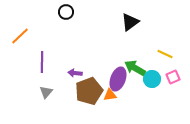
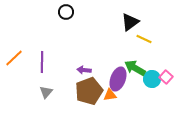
orange line: moved 6 px left, 22 px down
yellow line: moved 21 px left, 15 px up
purple arrow: moved 9 px right, 3 px up
pink square: moved 7 px left; rotated 24 degrees counterclockwise
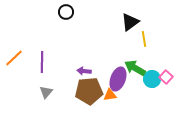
yellow line: rotated 56 degrees clockwise
purple arrow: moved 1 px down
brown pentagon: rotated 16 degrees clockwise
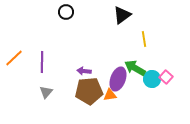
black triangle: moved 8 px left, 7 px up
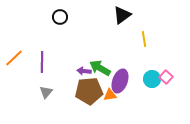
black circle: moved 6 px left, 5 px down
green arrow: moved 35 px left
purple ellipse: moved 2 px right, 2 px down
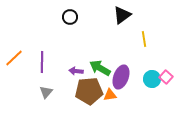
black circle: moved 10 px right
purple arrow: moved 8 px left
purple ellipse: moved 1 px right, 4 px up
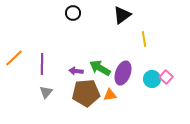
black circle: moved 3 px right, 4 px up
purple line: moved 2 px down
purple ellipse: moved 2 px right, 4 px up
brown pentagon: moved 3 px left, 2 px down
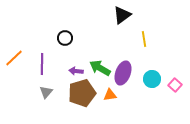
black circle: moved 8 px left, 25 px down
pink square: moved 9 px right, 8 px down
brown pentagon: moved 4 px left; rotated 12 degrees counterclockwise
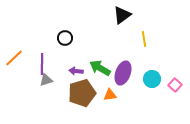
gray triangle: moved 12 px up; rotated 32 degrees clockwise
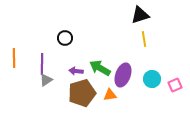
black triangle: moved 18 px right; rotated 18 degrees clockwise
orange line: rotated 48 degrees counterclockwise
purple ellipse: moved 2 px down
gray triangle: rotated 16 degrees counterclockwise
pink square: rotated 24 degrees clockwise
